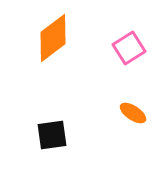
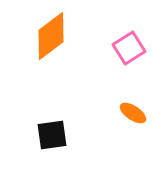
orange diamond: moved 2 px left, 2 px up
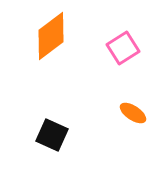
pink square: moved 6 px left
black square: rotated 32 degrees clockwise
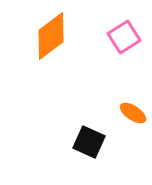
pink square: moved 1 px right, 11 px up
black square: moved 37 px right, 7 px down
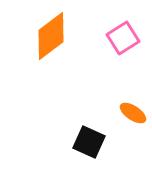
pink square: moved 1 px left, 1 px down
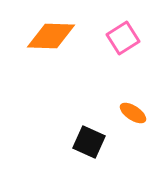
orange diamond: rotated 39 degrees clockwise
